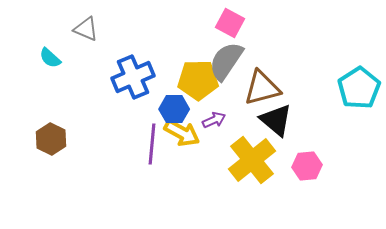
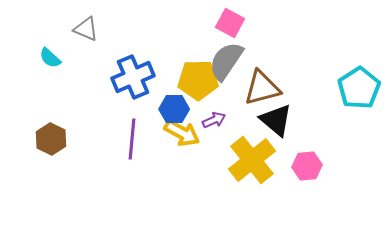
purple line: moved 20 px left, 5 px up
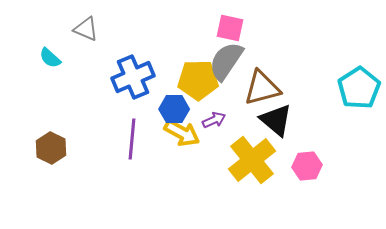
pink square: moved 5 px down; rotated 16 degrees counterclockwise
brown hexagon: moved 9 px down
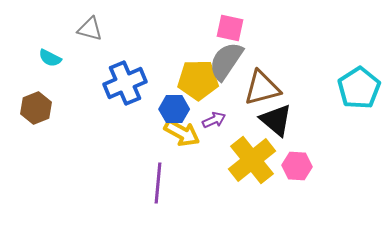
gray triangle: moved 4 px right; rotated 8 degrees counterclockwise
cyan semicircle: rotated 15 degrees counterclockwise
blue cross: moved 8 px left, 6 px down
purple line: moved 26 px right, 44 px down
brown hexagon: moved 15 px left, 40 px up; rotated 12 degrees clockwise
pink hexagon: moved 10 px left; rotated 8 degrees clockwise
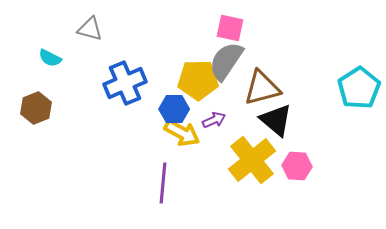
purple line: moved 5 px right
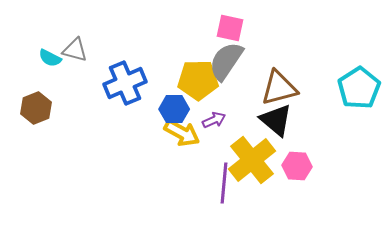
gray triangle: moved 15 px left, 21 px down
brown triangle: moved 17 px right
purple line: moved 61 px right
